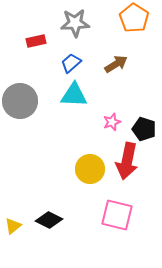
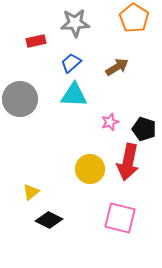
brown arrow: moved 1 px right, 3 px down
gray circle: moved 2 px up
pink star: moved 2 px left
red arrow: moved 1 px right, 1 px down
pink square: moved 3 px right, 3 px down
yellow triangle: moved 18 px right, 34 px up
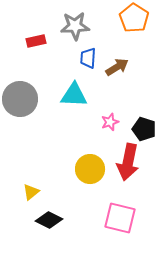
gray star: moved 3 px down
blue trapezoid: moved 17 px right, 5 px up; rotated 45 degrees counterclockwise
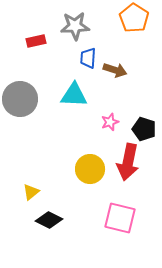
brown arrow: moved 2 px left, 3 px down; rotated 50 degrees clockwise
